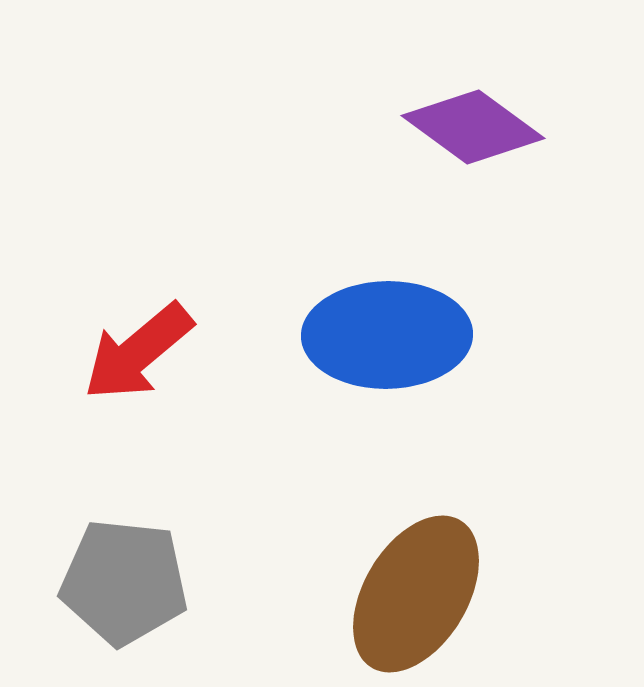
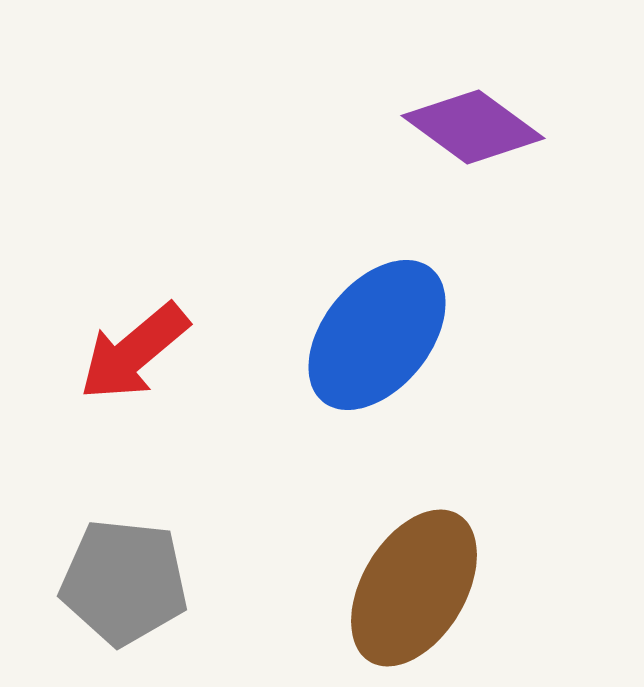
blue ellipse: moved 10 px left; rotated 50 degrees counterclockwise
red arrow: moved 4 px left
brown ellipse: moved 2 px left, 6 px up
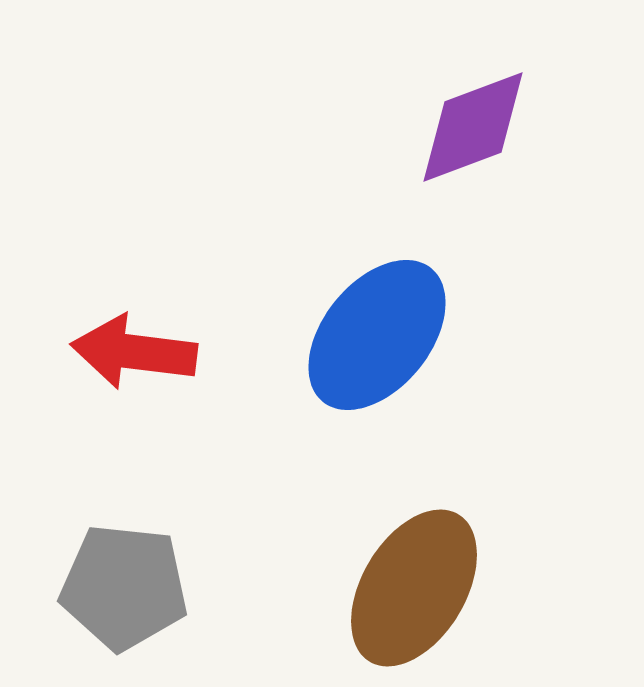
purple diamond: rotated 57 degrees counterclockwise
red arrow: rotated 47 degrees clockwise
gray pentagon: moved 5 px down
